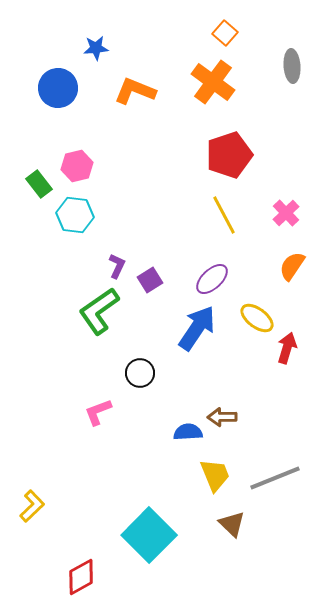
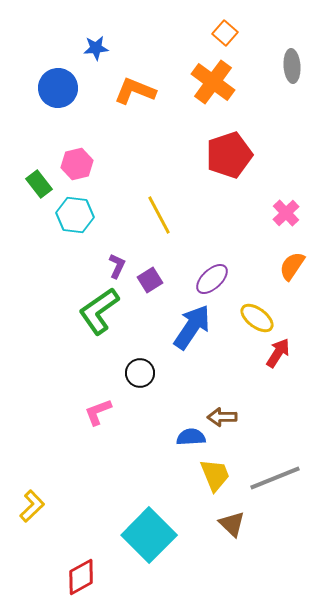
pink hexagon: moved 2 px up
yellow line: moved 65 px left
blue arrow: moved 5 px left, 1 px up
red arrow: moved 9 px left, 5 px down; rotated 16 degrees clockwise
blue semicircle: moved 3 px right, 5 px down
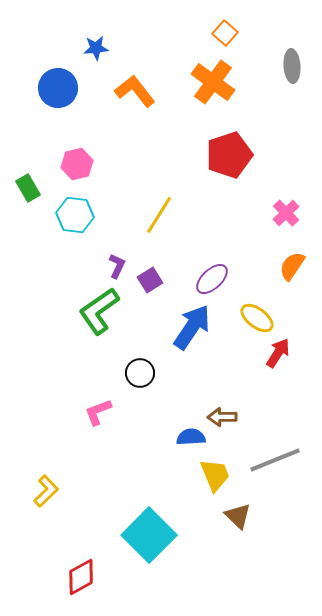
orange L-shape: rotated 30 degrees clockwise
green rectangle: moved 11 px left, 4 px down; rotated 8 degrees clockwise
yellow line: rotated 60 degrees clockwise
gray line: moved 18 px up
yellow L-shape: moved 14 px right, 15 px up
brown triangle: moved 6 px right, 8 px up
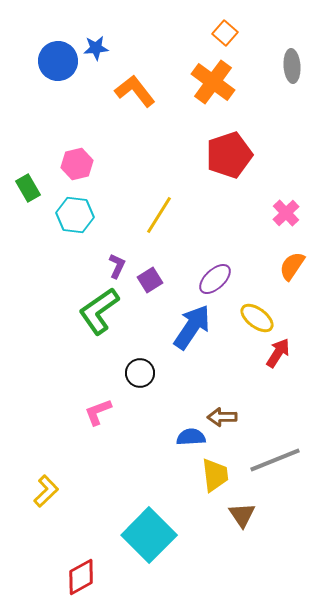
blue circle: moved 27 px up
purple ellipse: moved 3 px right
yellow trapezoid: rotated 15 degrees clockwise
brown triangle: moved 4 px right, 1 px up; rotated 12 degrees clockwise
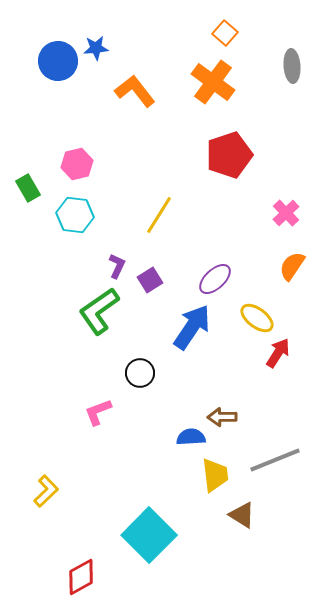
brown triangle: rotated 24 degrees counterclockwise
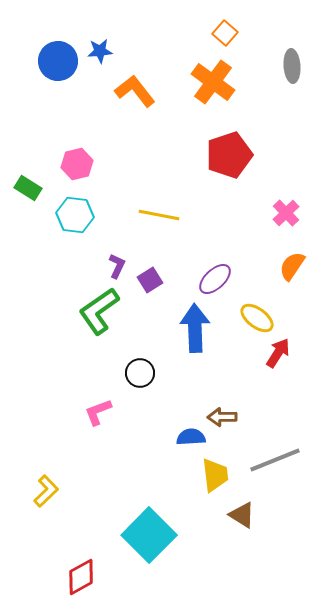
blue star: moved 4 px right, 3 px down
green rectangle: rotated 28 degrees counterclockwise
yellow line: rotated 69 degrees clockwise
blue arrow: moved 3 px right, 1 px down; rotated 36 degrees counterclockwise
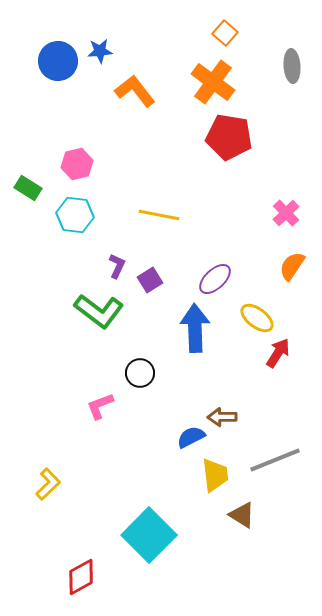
red pentagon: moved 18 px up; rotated 27 degrees clockwise
green L-shape: rotated 108 degrees counterclockwise
pink L-shape: moved 2 px right, 6 px up
blue semicircle: rotated 24 degrees counterclockwise
yellow L-shape: moved 2 px right, 7 px up
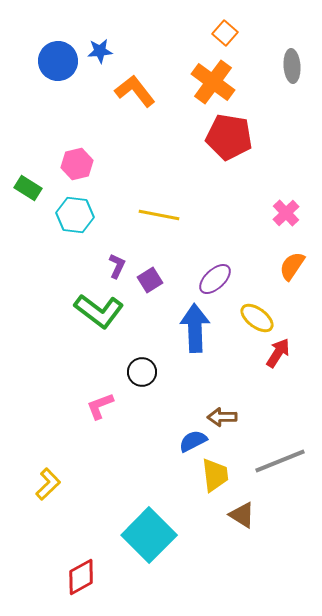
black circle: moved 2 px right, 1 px up
blue semicircle: moved 2 px right, 4 px down
gray line: moved 5 px right, 1 px down
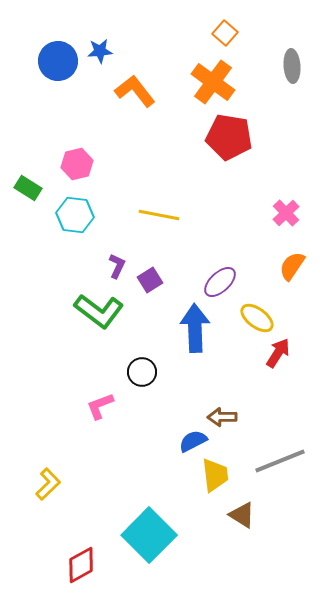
purple ellipse: moved 5 px right, 3 px down
red diamond: moved 12 px up
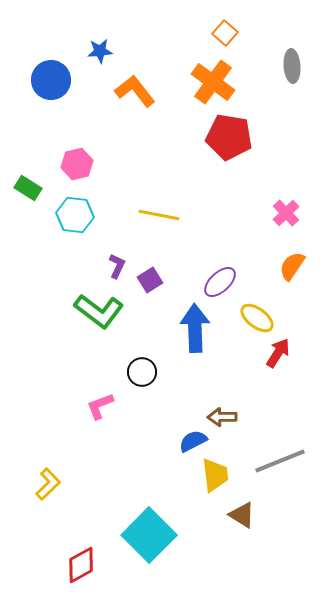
blue circle: moved 7 px left, 19 px down
